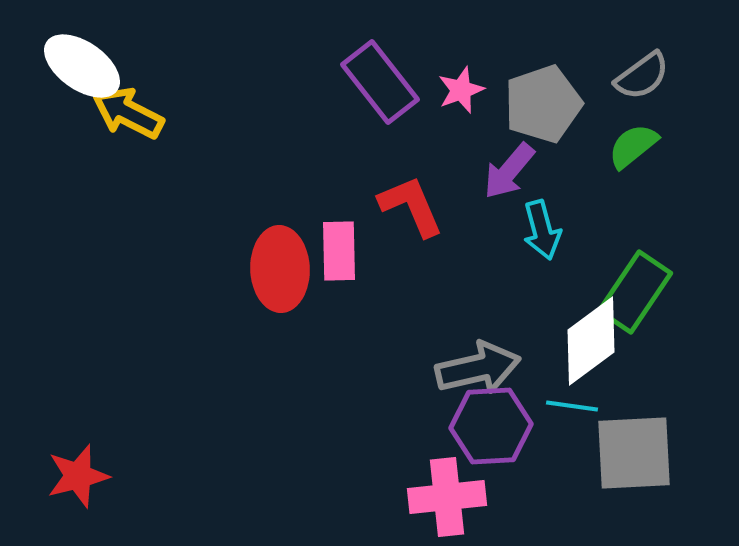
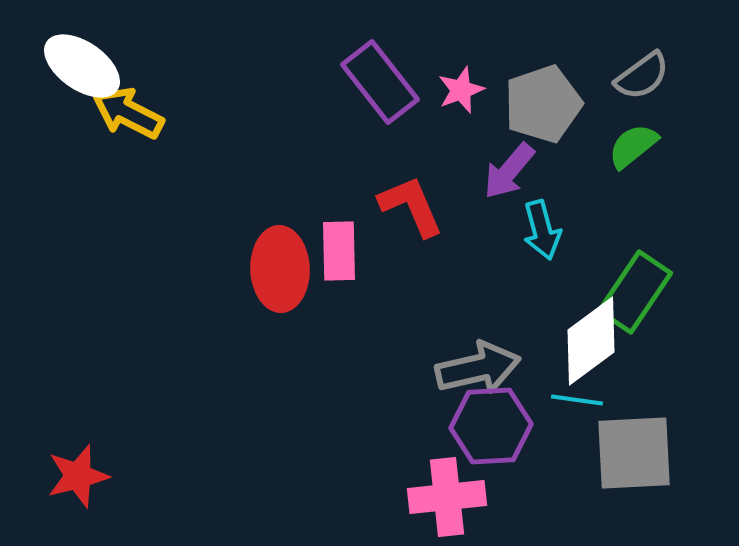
cyan line: moved 5 px right, 6 px up
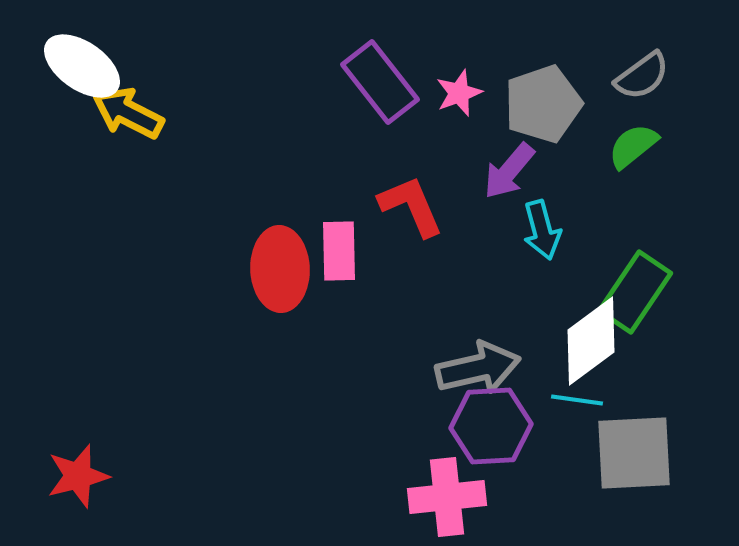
pink star: moved 2 px left, 3 px down
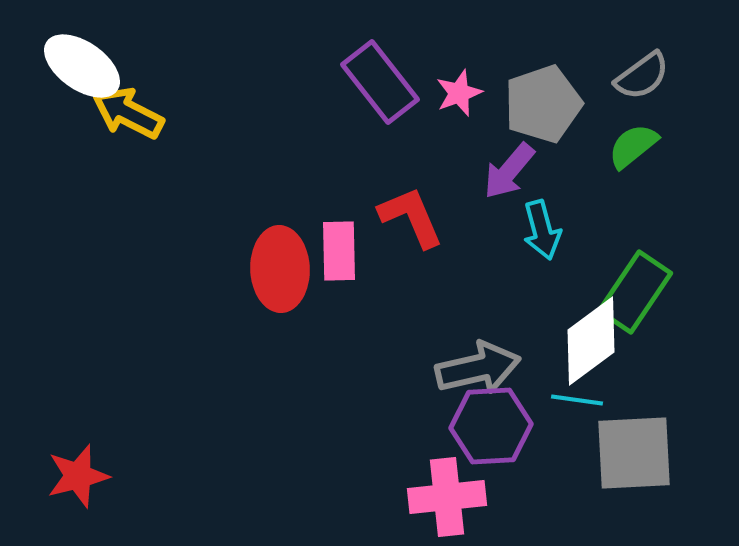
red L-shape: moved 11 px down
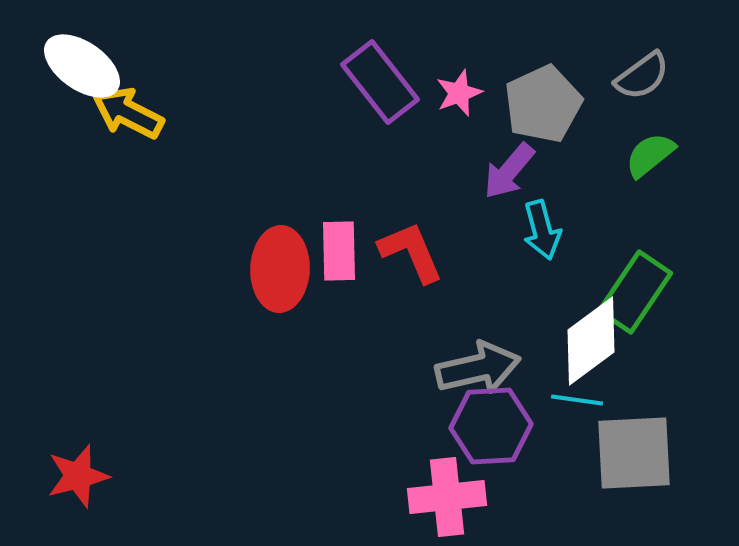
gray pentagon: rotated 6 degrees counterclockwise
green semicircle: moved 17 px right, 9 px down
red L-shape: moved 35 px down
red ellipse: rotated 4 degrees clockwise
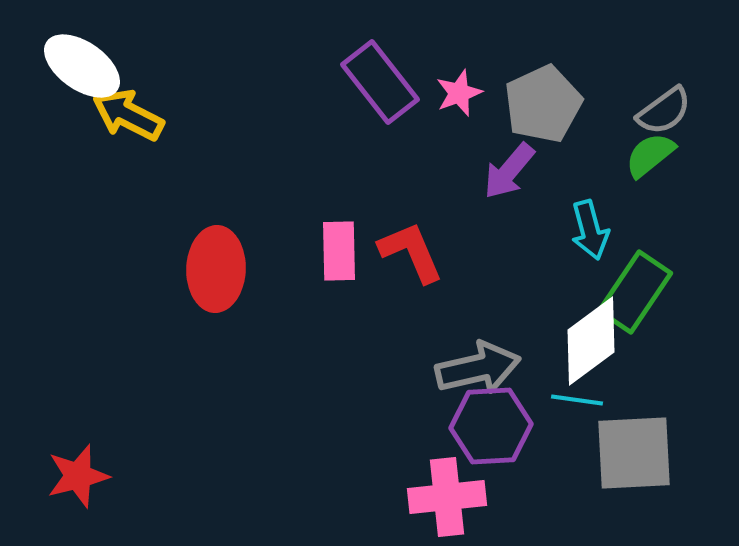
gray semicircle: moved 22 px right, 35 px down
yellow arrow: moved 2 px down
cyan arrow: moved 48 px right
red ellipse: moved 64 px left
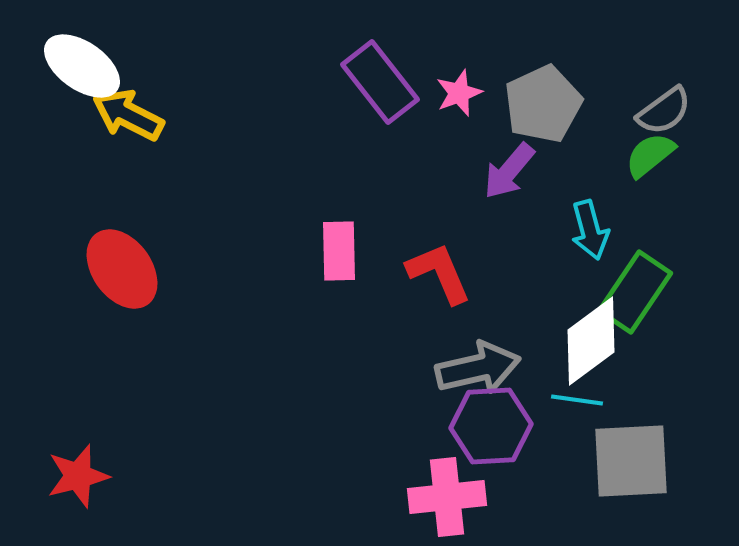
red L-shape: moved 28 px right, 21 px down
red ellipse: moved 94 px left; rotated 38 degrees counterclockwise
gray square: moved 3 px left, 8 px down
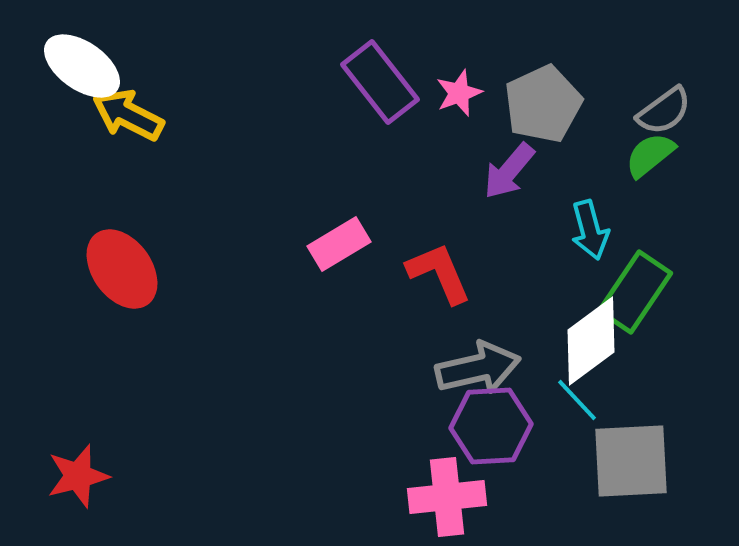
pink rectangle: moved 7 px up; rotated 60 degrees clockwise
cyan line: rotated 39 degrees clockwise
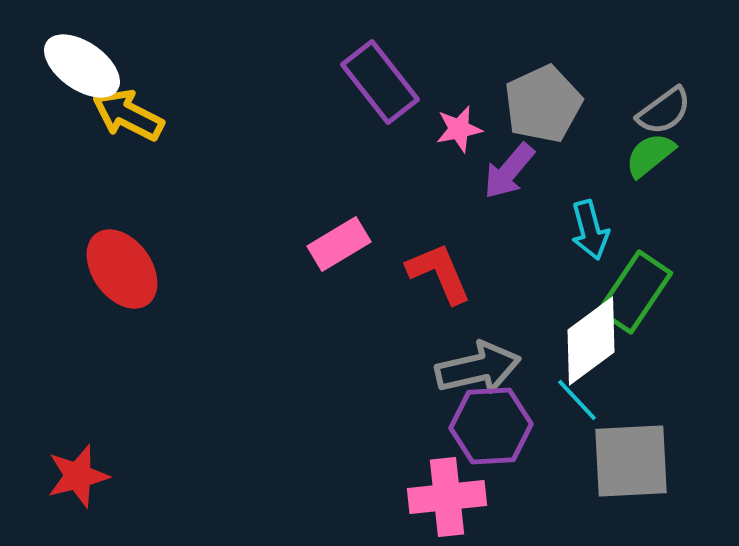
pink star: moved 36 px down; rotated 9 degrees clockwise
